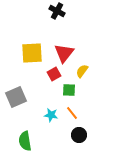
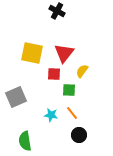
yellow square: rotated 15 degrees clockwise
red square: rotated 32 degrees clockwise
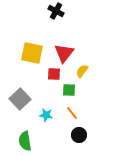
black cross: moved 1 px left
gray square: moved 4 px right, 2 px down; rotated 20 degrees counterclockwise
cyan star: moved 5 px left
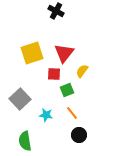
yellow square: rotated 30 degrees counterclockwise
green square: moved 2 px left; rotated 24 degrees counterclockwise
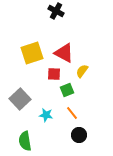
red triangle: rotated 40 degrees counterclockwise
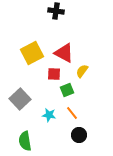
black cross: rotated 21 degrees counterclockwise
yellow square: rotated 10 degrees counterclockwise
cyan star: moved 3 px right
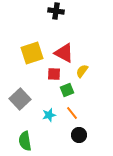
yellow square: rotated 10 degrees clockwise
cyan star: rotated 24 degrees counterclockwise
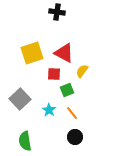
black cross: moved 1 px right, 1 px down
cyan star: moved 5 px up; rotated 24 degrees counterclockwise
black circle: moved 4 px left, 2 px down
